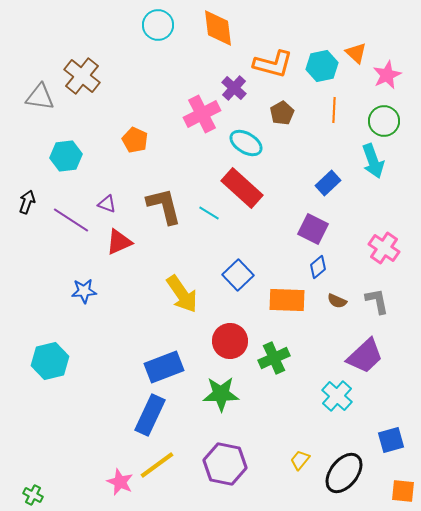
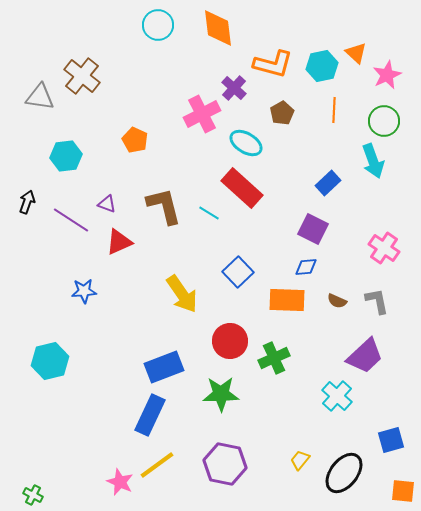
blue diamond at (318, 267): moved 12 px left; rotated 35 degrees clockwise
blue square at (238, 275): moved 3 px up
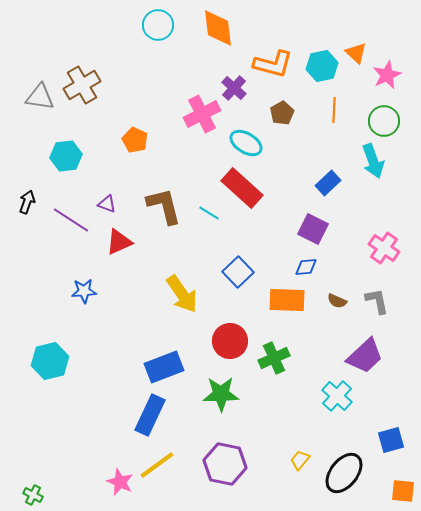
brown cross at (82, 76): moved 9 px down; rotated 21 degrees clockwise
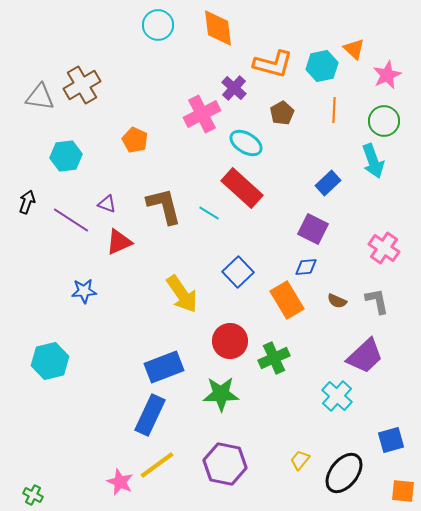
orange triangle at (356, 53): moved 2 px left, 4 px up
orange rectangle at (287, 300): rotated 57 degrees clockwise
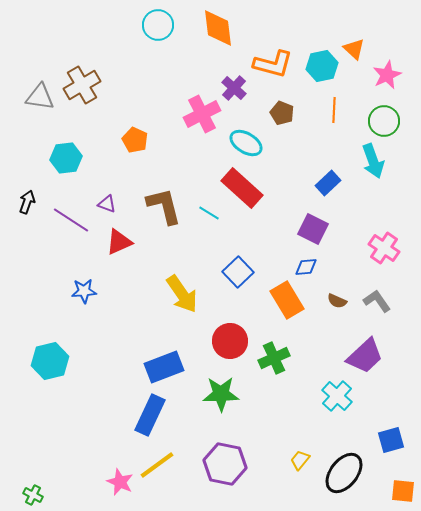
brown pentagon at (282, 113): rotated 20 degrees counterclockwise
cyan hexagon at (66, 156): moved 2 px down
gray L-shape at (377, 301): rotated 24 degrees counterclockwise
